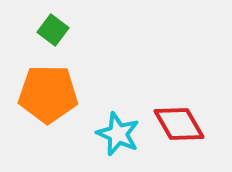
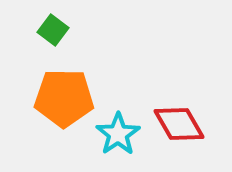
orange pentagon: moved 16 px right, 4 px down
cyan star: rotated 15 degrees clockwise
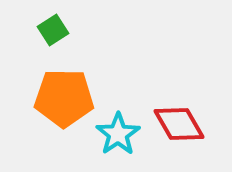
green square: rotated 20 degrees clockwise
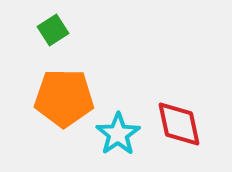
red diamond: rotated 18 degrees clockwise
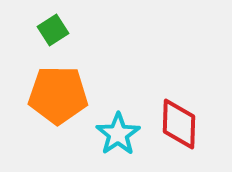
orange pentagon: moved 6 px left, 3 px up
red diamond: rotated 14 degrees clockwise
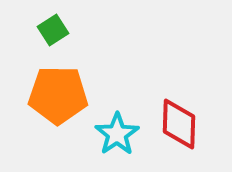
cyan star: moved 1 px left
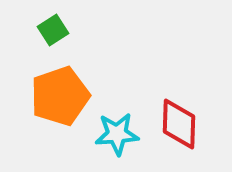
orange pentagon: moved 2 px right, 1 px down; rotated 20 degrees counterclockwise
cyan star: rotated 30 degrees clockwise
